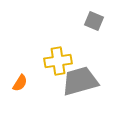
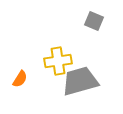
orange semicircle: moved 4 px up
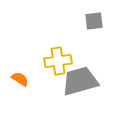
gray square: rotated 30 degrees counterclockwise
orange semicircle: rotated 90 degrees counterclockwise
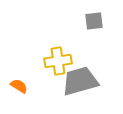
orange semicircle: moved 1 px left, 7 px down
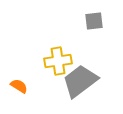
gray trapezoid: rotated 21 degrees counterclockwise
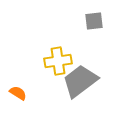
orange semicircle: moved 1 px left, 7 px down
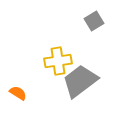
gray square: rotated 24 degrees counterclockwise
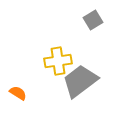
gray square: moved 1 px left, 1 px up
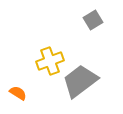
yellow cross: moved 8 px left; rotated 12 degrees counterclockwise
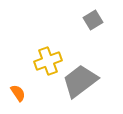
yellow cross: moved 2 px left
orange semicircle: rotated 24 degrees clockwise
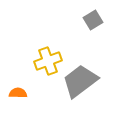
orange semicircle: rotated 54 degrees counterclockwise
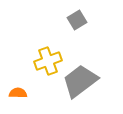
gray square: moved 16 px left
